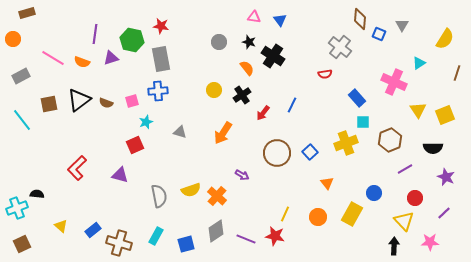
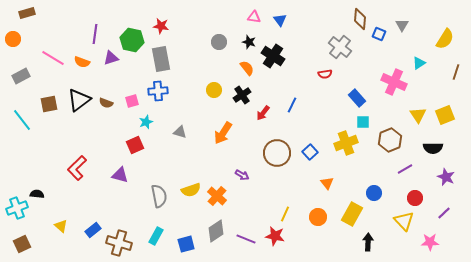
brown line at (457, 73): moved 1 px left, 1 px up
yellow triangle at (418, 110): moved 5 px down
black arrow at (394, 246): moved 26 px left, 4 px up
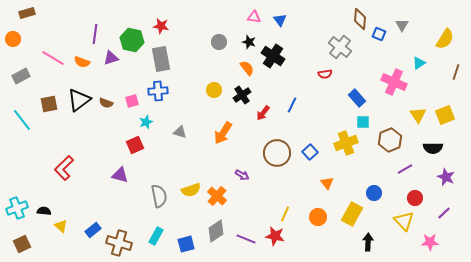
red L-shape at (77, 168): moved 13 px left
black semicircle at (37, 194): moved 7 px right, 17 px down
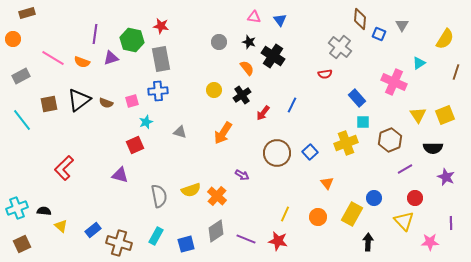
blue circle at (374, 193): moved 5 px down
purple line at (444, 213): moved 7 px right, 10 px down; rotated 48 degrees counterclockwise
red star at (275, 236): moved 3 px right, 5 px down
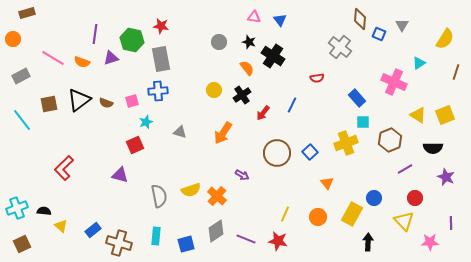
red semicircle at (325, 74): moved 8 px left, 4 px down
yellow triangle at (418, 115): rotated 24 degrees counterclockwise
cyan rectangle at (156, 236): rotated 24 degrees counterclockwise
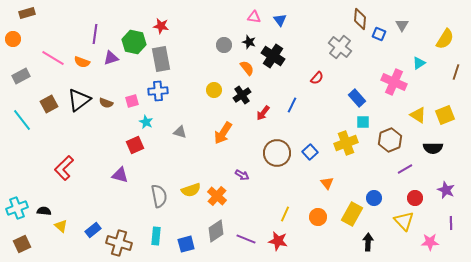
green hexagon at (132, 40): moved 2 px right, 2 px down
gray circle at (219, 42): moved 5 px right, 3 px down
red semicircle at (317, 78): rotated 40 degrees counterclockwise
brown square at (49, 104): rotated 18 degrees counterclockwise
cyan star at (146, 122): rotated 24 degrees counterclockwise
purple star at (446, 177): moved 13 px down
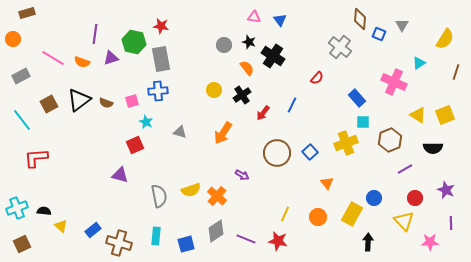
red L-shape at (64, 168): moved 28 px left, 10 px up; rotated 40 degrees clockwise
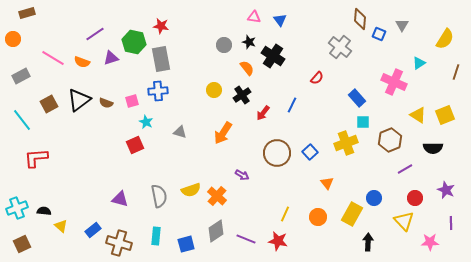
purple line at (95, 34): rotated 48 degrees clockwise
purple triangle at (120, 175): moved 24 px down
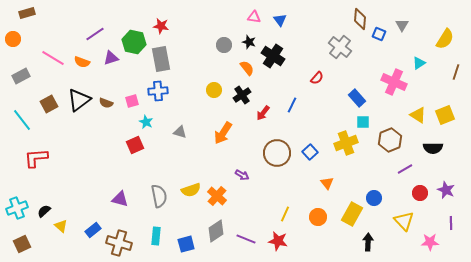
red circle at (415, 198): moved 5 px right, 5 px up
black semicircle at (44, 211): rotated 48 degrees counterclockwise
